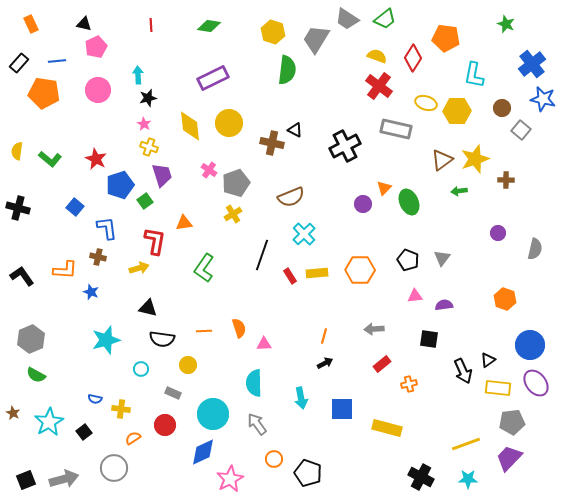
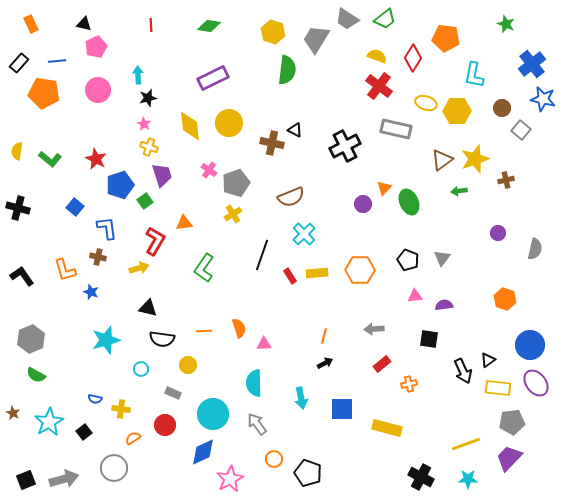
brown cross at (506, 180): rotated 14 degrees counterclockwise
red L-shape at (155, 241): rotated 20 degrees clockwise
orange L-shape at (65, 270): rotated 70 degrees clockwise
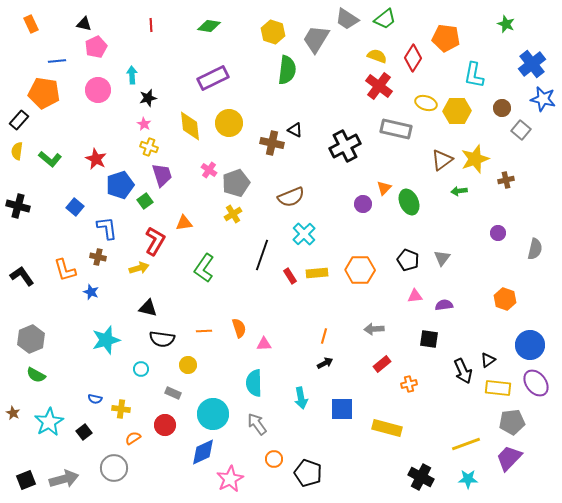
black rectangle at (19, 63): moved 57 px down
cyan arrow at (138, 75): moved 6 px left
black cross at (18, 208): moved 2 px up
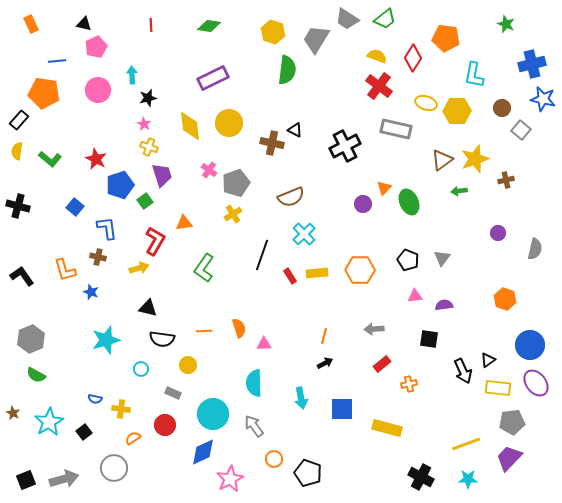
blue cross at (532, 64): rotated 24 degrees clockwise
gray arrow at (257, 424): moved 3 px left, 2 px down
